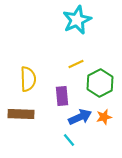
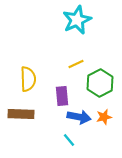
blue arrow: moved 1 px left; rotated 35 degrees clockwise
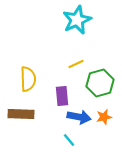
green hexagon: rotated 12 degrees clockwise
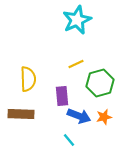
blue arrow: moved 1 px up; rotated 10 degrees clockwise
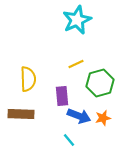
orange star: moved 1 px left, 1 px down
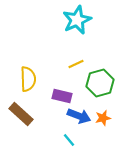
purple rectangle: rotated 72 degrees counterclockwise
brown rectangle: rotated 40 degrees clockwise
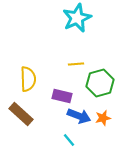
cyan star: moved 2 px up
yellow line: rotated 21 degrees clockwise
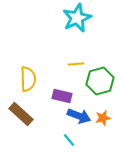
green hexagon: moved 2 px up
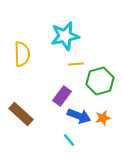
cyan star: moved 12 px left, 18 px down; rotated 12 degrees clockwise
yellow semicircle: moved 6 px left, 25 px up
purple rectangle: rotated 66 degrees counterclockwise
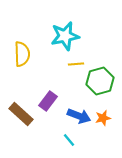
purple rectangle: moved 14 px left, 5 px down
